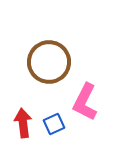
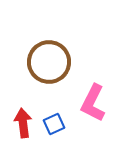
pink L-shape: moved 8 px right, 1 px down
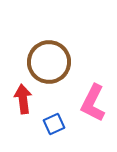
red arrow: moved 24 px up
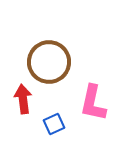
pink L-shape: rotated 15 degrees counterclockwise
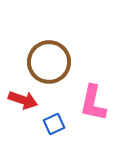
red arrow: moved 1 px down; rotated 116 degrees clockwise
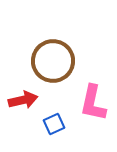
brown circle: moved 4 px right, 1 px up
red arrow: rotated 32 degrees counterclockwise
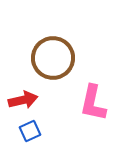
brown circle: moved 3 px up
blue square: moved 24 px left, 7 px down
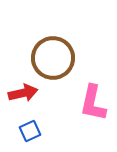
red arrow: moved 7 px up
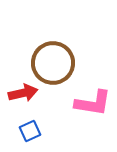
brown circle: moved 5 px down
pink L-shape: rotated 93 degrees counterclockwise
